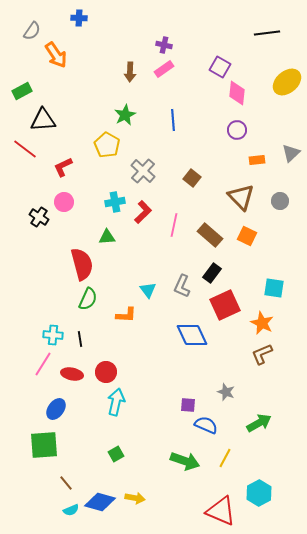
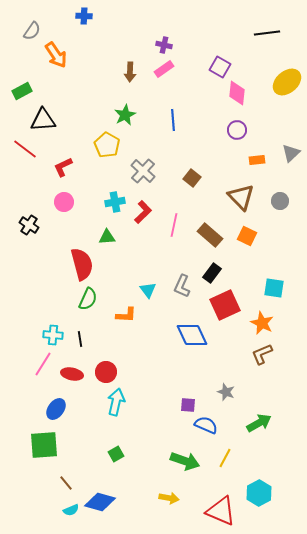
blue cross at (79, 18): moved 5 px right, 2 px up
black cross at (39, 217): moved 10 px left, 8 px down
yellow arrow at (135, 498): moved 34 px right
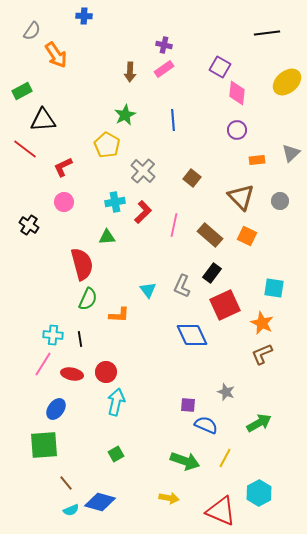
orange L-shape at (126, 315): moved 7 px left
